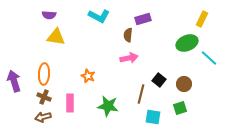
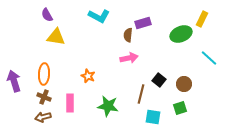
purple semicircle: moved 2 px left; rotated 56 degrees clockwise
purple rectangle: moved 4 px down
green ellipse: moved 6 px left, 9 px up
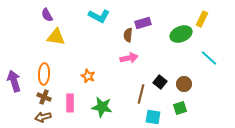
black square: moved 1 px right, 2 px down
green star: moved 6 px left, 1 px down
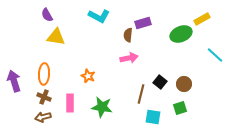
yellow rectangle: rotated 35 degrees clockwise
cyan line: moved 6 px right, 3 px up
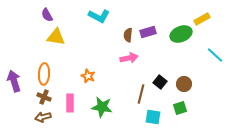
purple rectangle: moved 5 px right, 9 px down
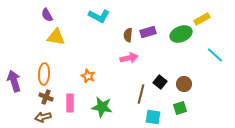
brown cross: moved 2 px right
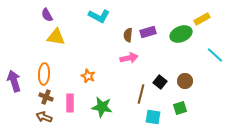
brown circle: moved 1 px right, 3 px up
brown arrow: moved 1 px right; rotated 35 degrees clockwise
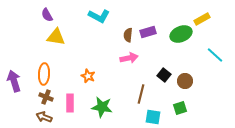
black square: moved 4 px right, 7 px up
